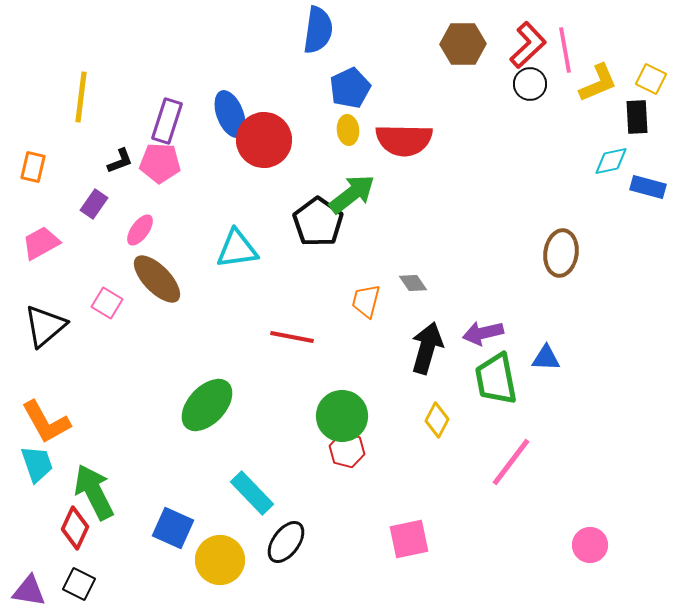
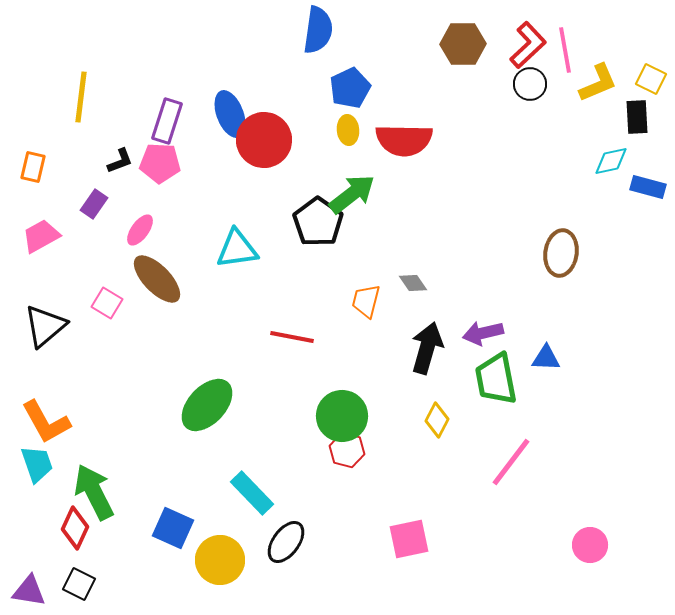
pink trapezoid at (41, 243): moved 7 px up
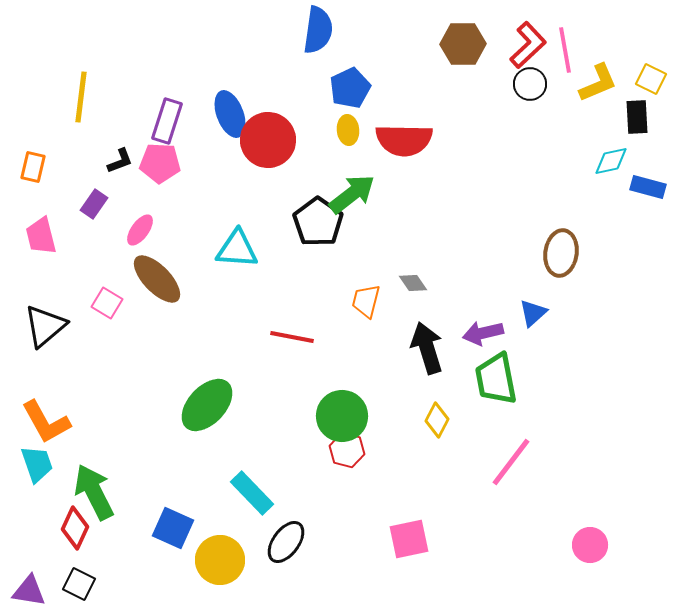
red circle at (264, 140): moved 4 px right
pink trapezoid at (41, 236): rotated 75 degrees counterclockwise
cyan triangle at (237, 249): rotated 12 degrees clockwise
black arrow at (427, 348): rotated 33 degrees counterclockwise
blue triangle at (546, 358): moved 13 px left, 45 px up; rotated 44 degrees counterclockwise
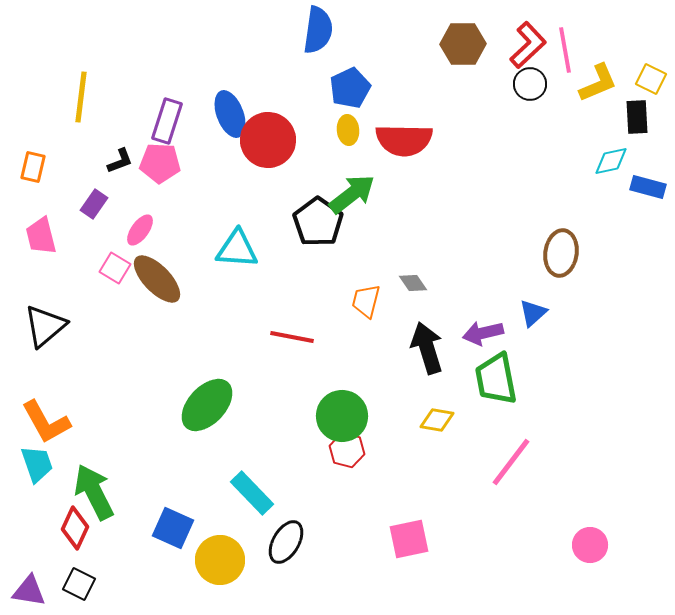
pink square at (107, 303): moved 8 px right, 35 px up
yellow diamond at (437, 420): rotated 72 degrees clockwise
black ellipse at (286, 542): rotated 6 degrees counterclockwise
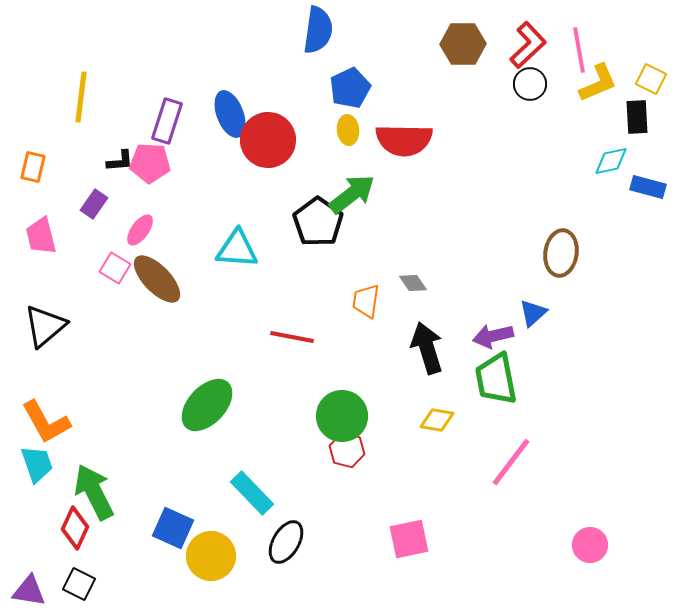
pink line at (565, 50): moved 14 px right
black L-shape at (120, 161): rotated 16 degrees clockwise
pink pentagon at (160, 163): moved 10 px left
orange trapezoid at (366, 301): rotated 6 degrees counterclockwise
purple arrow at (483, 333): moved 10 px right, 3 px down
yellow circle at (220, 560): moved 9 px left, 4 px up
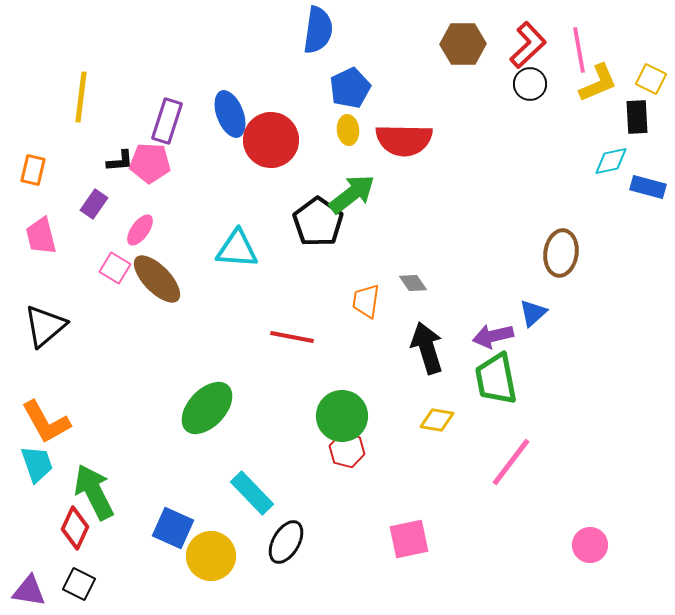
red circle at (268, 140): moved 3 px right
orange rectangle at (33, 167): moved 3 px down
green ellipse at (207, 405): moved 3 px down
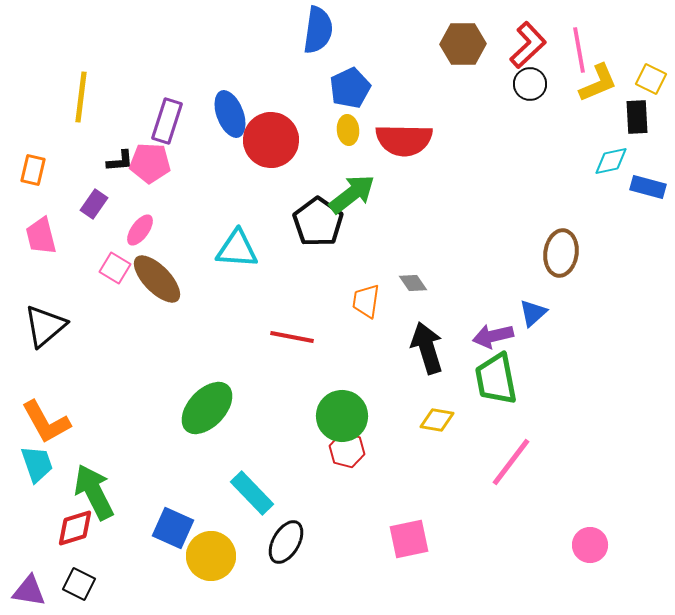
red diamond at (75, 528): rotated 48 degrees clockwise
